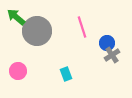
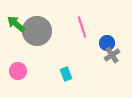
green arrow: moved 7 px down
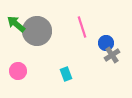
blue circle: moved 1 px left
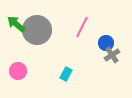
pink line: rotated 45 degrees clockwise
gray circle: moved 1 px up
cyan rectangle: rotated 48 degrees clockwise
